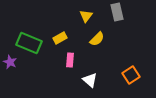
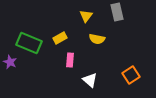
yellow semicircle: rotated 56 degrees clockwise
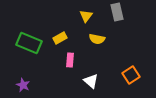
purple star: moved 13 px right, 23 px down
white triangle: moved 1 px right, 1 px down
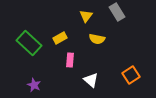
gray rectangle: rotated 18 degrees counterclockwise
green rectangle: rotated 20 degrees clockwise
white triangle: moved 1 px up
purple star: moved 11 px right
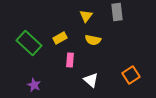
gray rectangle: rotated 24 degrees clockwise
yellow semicircle: moved 4 px left, 1 px down
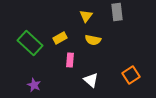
green rectangle: moved 1 px right
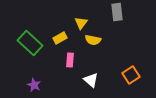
yellow triangle: moved 5 px left, 7 px down
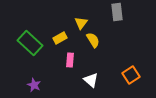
yellow semicircle: rotated 133 degrees counterclockwise
